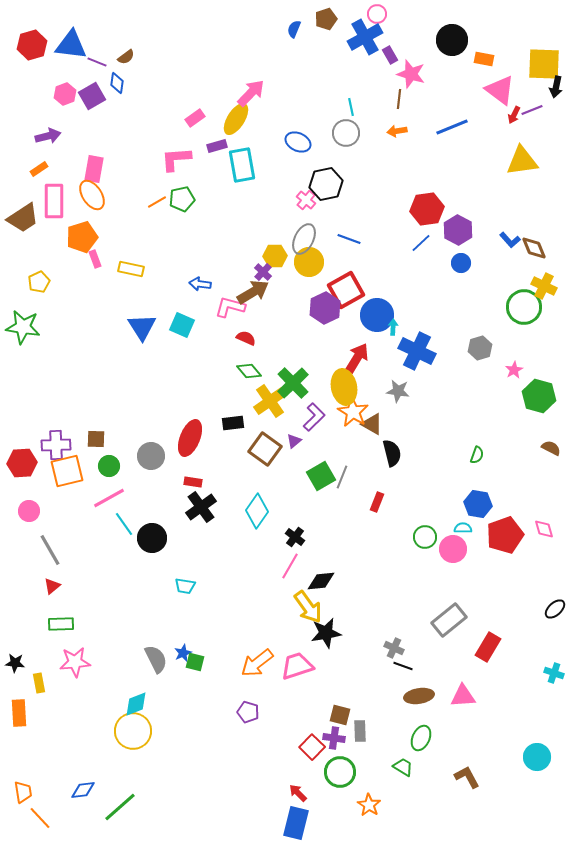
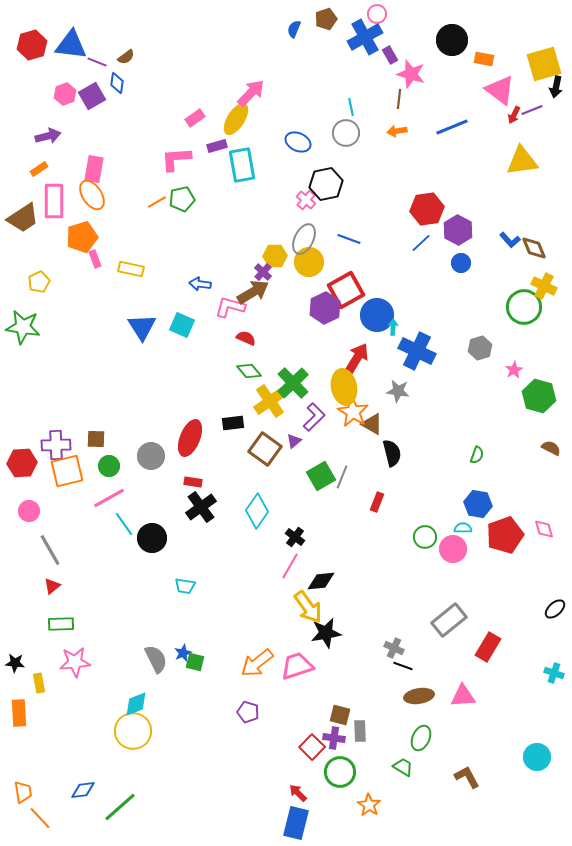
yellow square at (544, 64): rotated 18 degrees counterclockwise
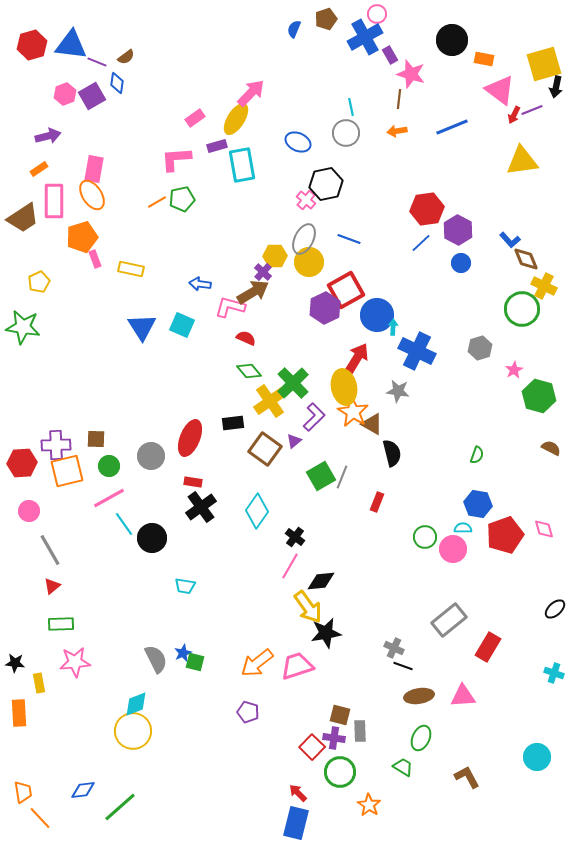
brown diamond at (534, 248): moved 8 px left, 11 px down
green circle at (524, 307): moved 2 px left, 2 px down
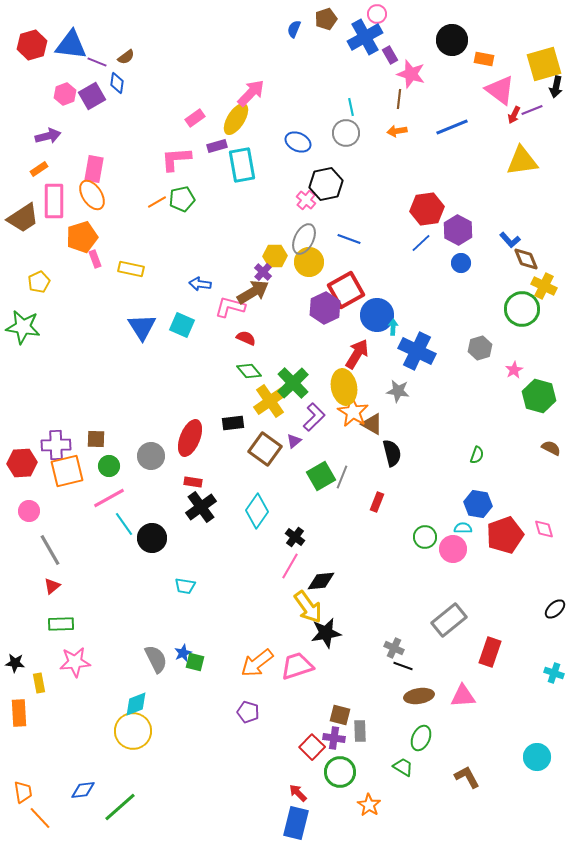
red arrow at (357, 358): moved 4 px up
red rectangle at (488, 647): moved 2 px right, 5 px down; rotated 12 degrees counterclockwise
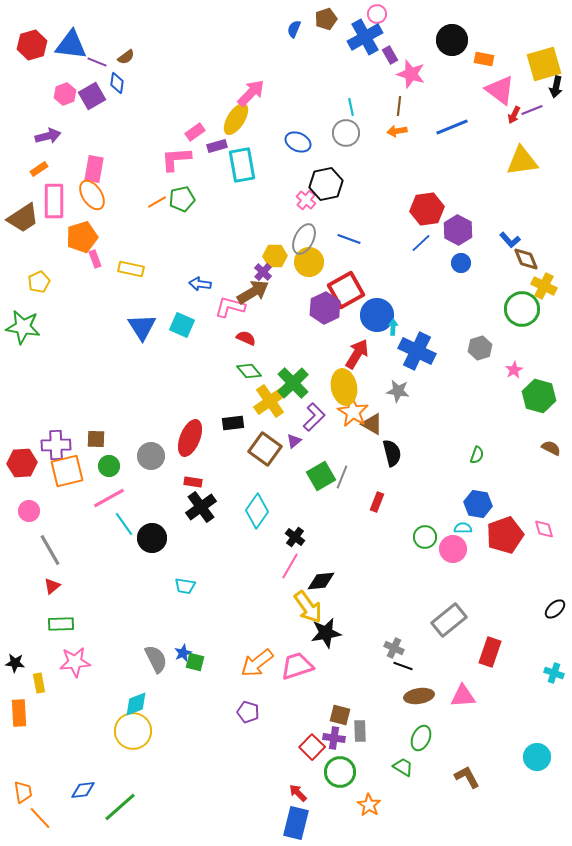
brown line at (399, 99): moved 7 px down
pink rectangle at (195, 118): moved 14 px down
